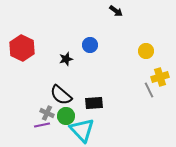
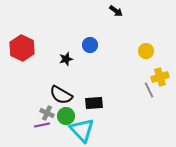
black semicircle: rotated 10 degrees counterclockwise
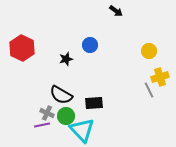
yellow circle: moved 3 px right
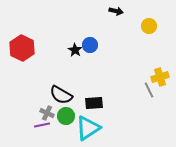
black arrow: rotated 24 degrees counterclockwise
yellow circle: moved 25 px up
black star: moved 9 px right, 9 px up; rotated 24 degrees counterclockwise
cyan triangle: moved 6 px right, 2 px up; rotated 40 degrees clockwise
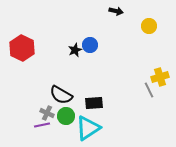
black star: rotated 16 degrees clockwise
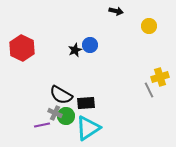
black rectangle: moved 8 px left
gray cross: moved 8 px right
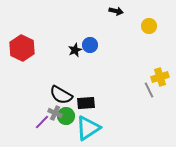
purple line: moved 3 px up; rotated 35 degrees counterclockwise
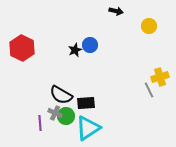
purple line: moved 2 px left, 1 px down; rotated 49 degrees counterclockwise
